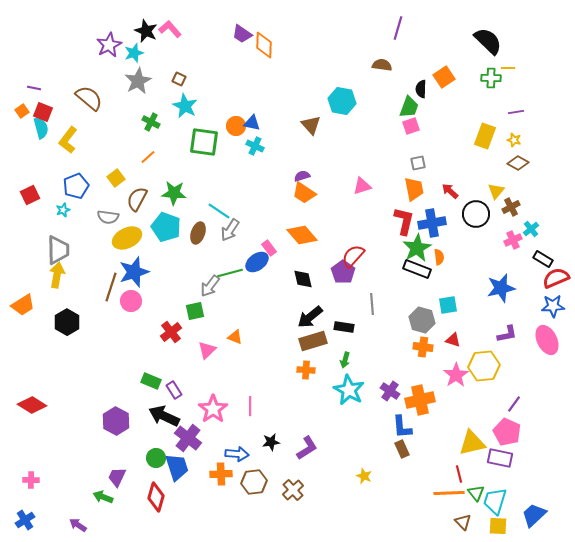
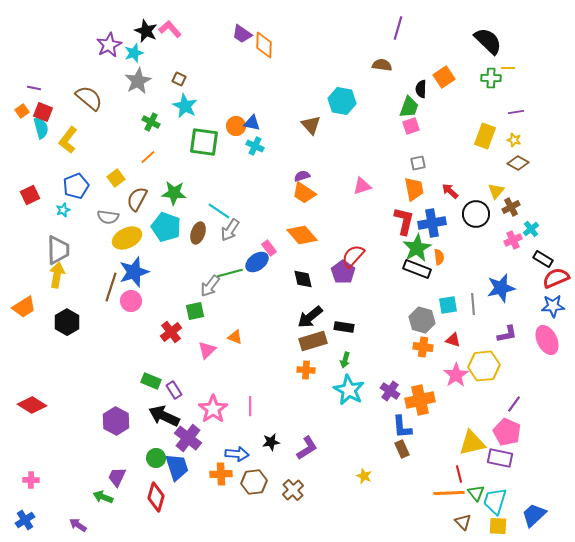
gray line at (372, 304): moved 101 px right
orange trapezoid at (23, 305): moved 1 px right, 2 px down
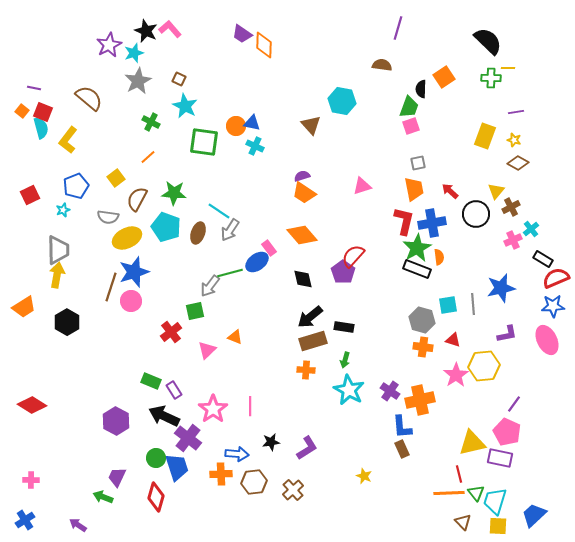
orange square at (22, 111): rotated 16 degrees counterclockwise
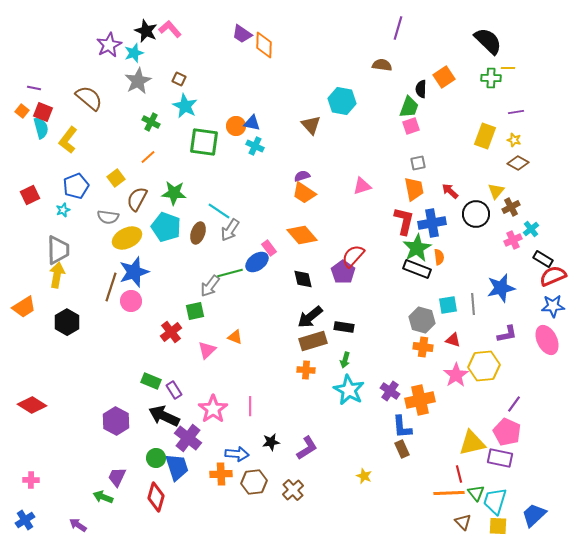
red semicircle at (556, 278): moved 3 px left, 2 px up
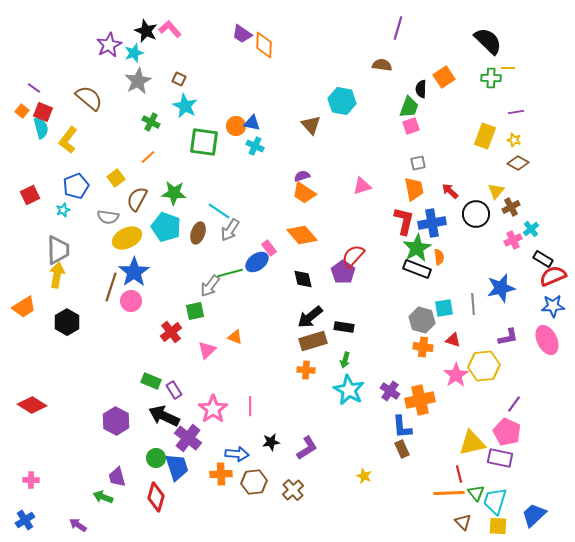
purple line at (34, 88): rotated 24 degrees clockwise
blue star at (134, 272): rotated 16 degrees counterclockwise
cyan square at (448, 305): moved 4 px left, 3 px down
purple L-shape at (507, 334): moved 1 px right, 3 px down
purple trapezoid at (117, 477): rotated 40 degrees counterclockwise
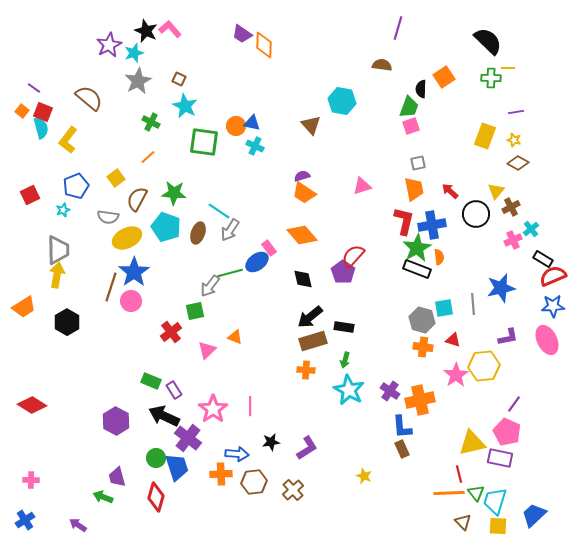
blue cross at (432, 223): moved 2 px down
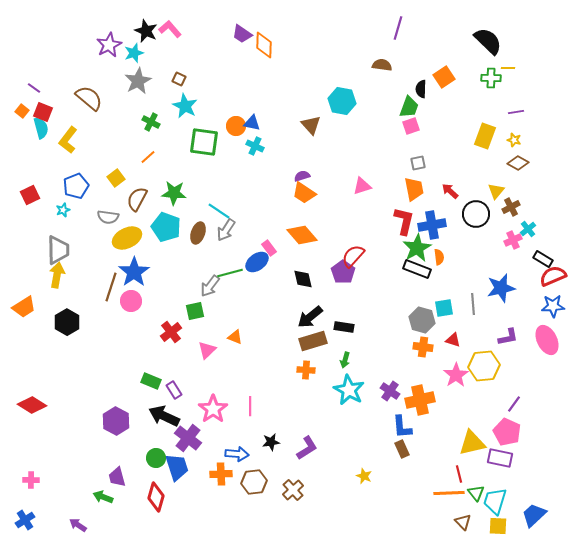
cyan cross at (531, 229): moved 3 px left
gray arrow at (230, 230): moved 4 px left
